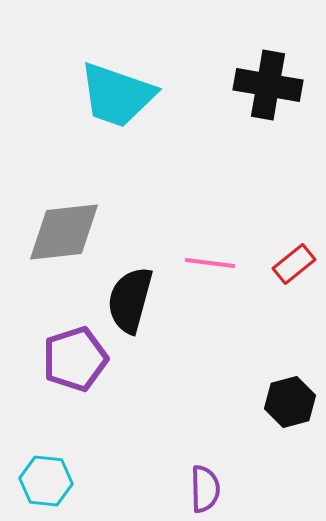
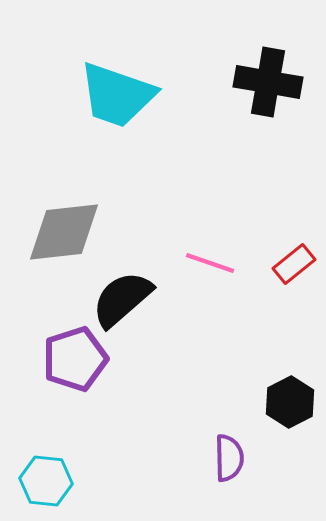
black cross: moved 3 px up
pink line: rotated 12 degrees clockwise
black semicircle: moved 8 px left, 1 px up; rotated 34 degrees clockwise
black hexagon: rotated 12 degrees counterclockwise
purple semicircle: moved 24 px right, 31 px up
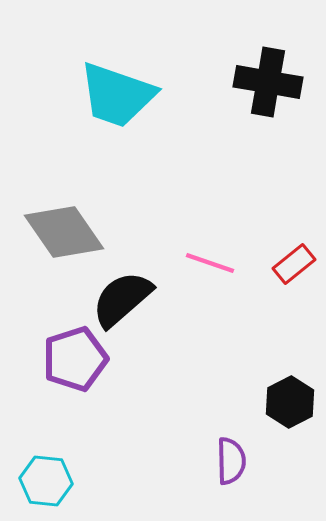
gray diamond: rotated 62 degrees clockwise
purple semicircle: moved 2 px right, 3 px down
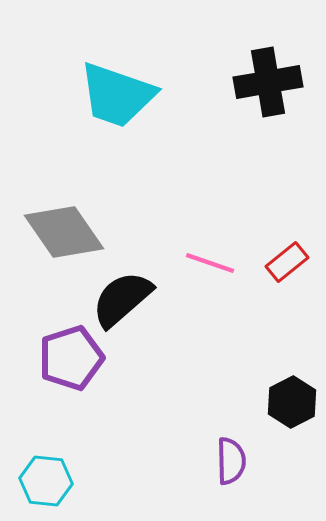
black cross: rotated 20 degrees counterclockwise
red rectangle: moved 7 px left, 2 px up
purple pentagon: moved 4 px left, 1 px up
black hexagon: moved 2 px right
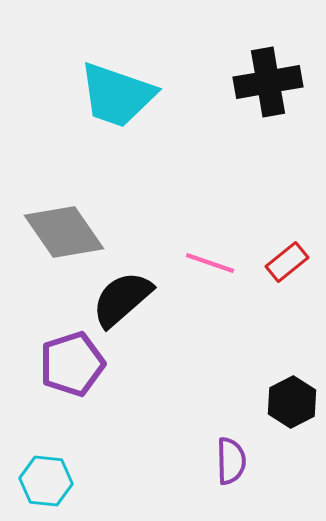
purple pentagon: moved 1 px right, 6 px down
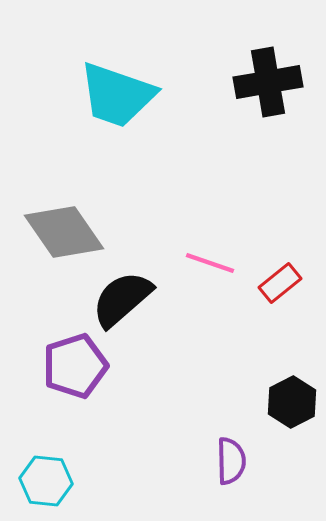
red rectangle: moved 7 px left, 21 px down
purple pentagon: moved 3 px right, 2 px down
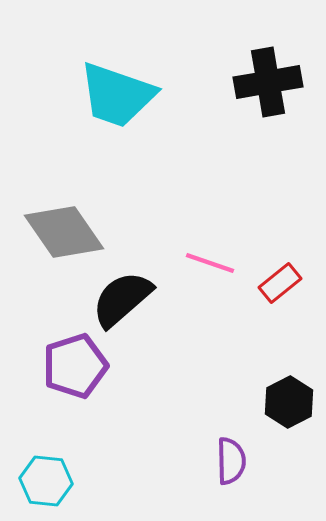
black hexagon: moved 3 px left
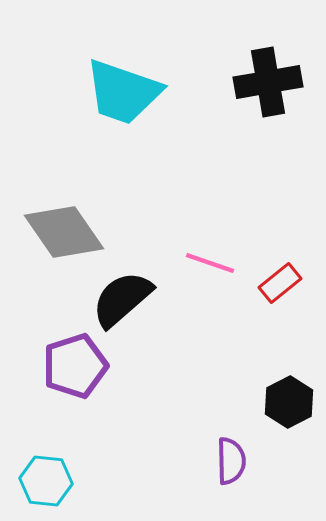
cyan trapezoid: moved 6 px right, 3 px up
